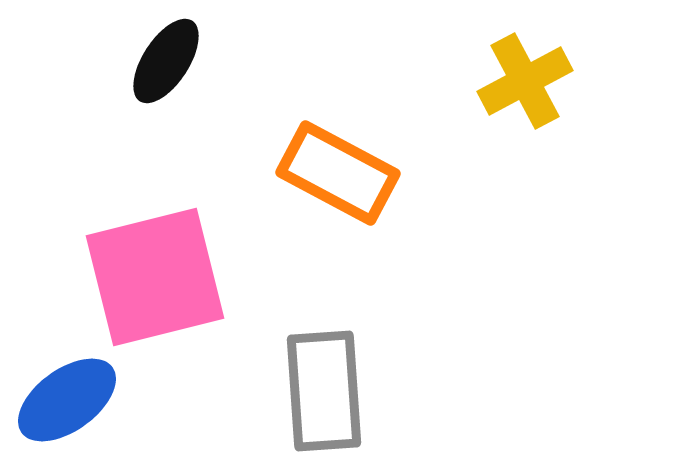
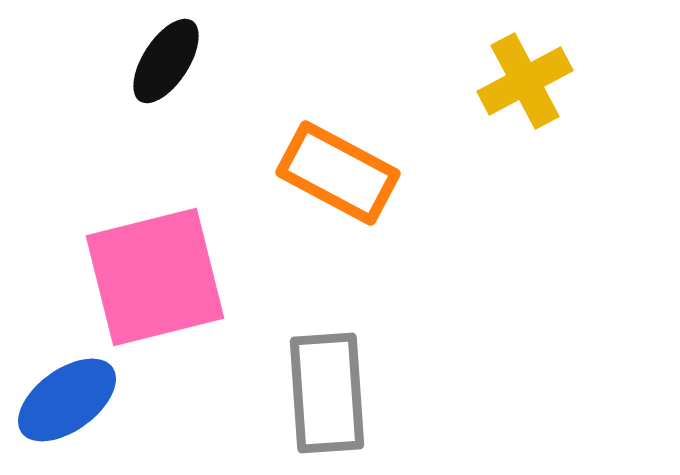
gray rectangle: moved 3 px right, 2 px down
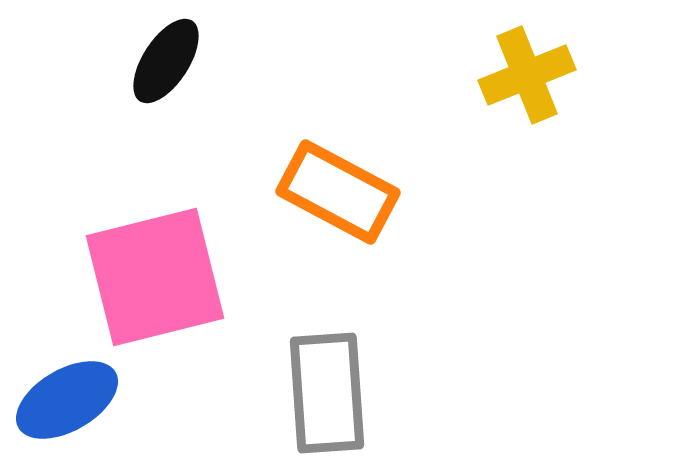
yellow cross: moved 2 px right, 6 px up; rotated 6 degrees clockwise
orange rectangle: moved 19 px down
blue ellipse: rotated 6 degrees clockwise
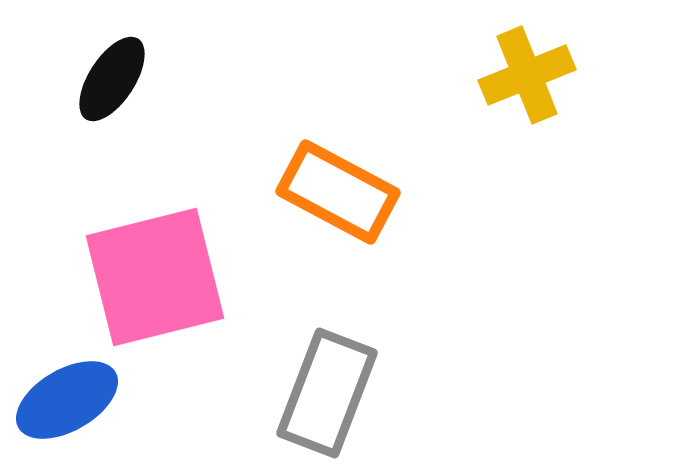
black ellipse: moved 54 px left, 18 px down
gray rectangle: rotated 25 degrees clockwise
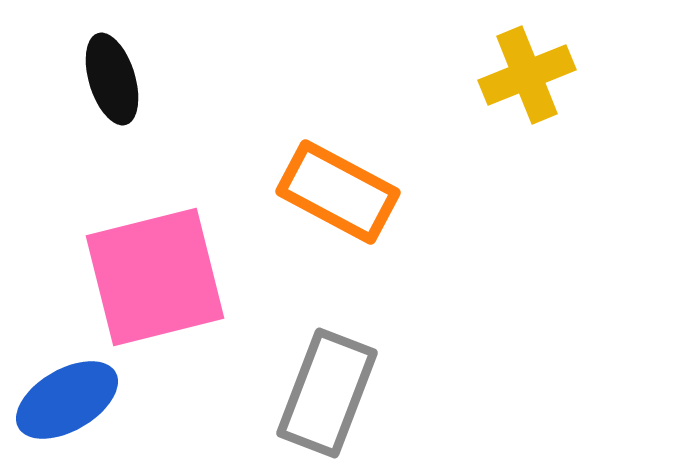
black ellipse: rotated 50 degrees counterclockwise
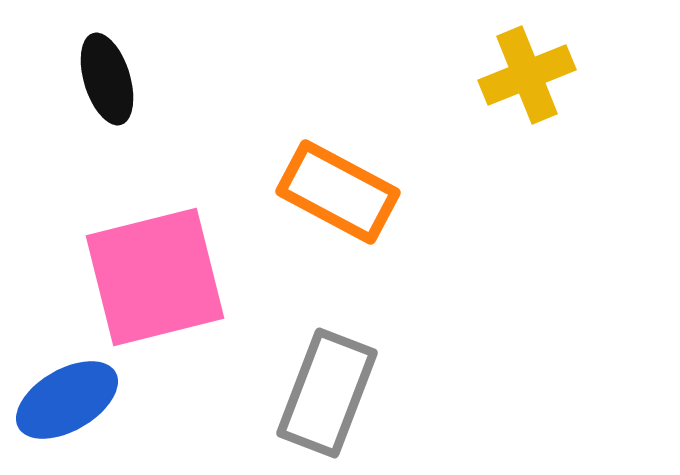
black ellipse: moved 5 px left
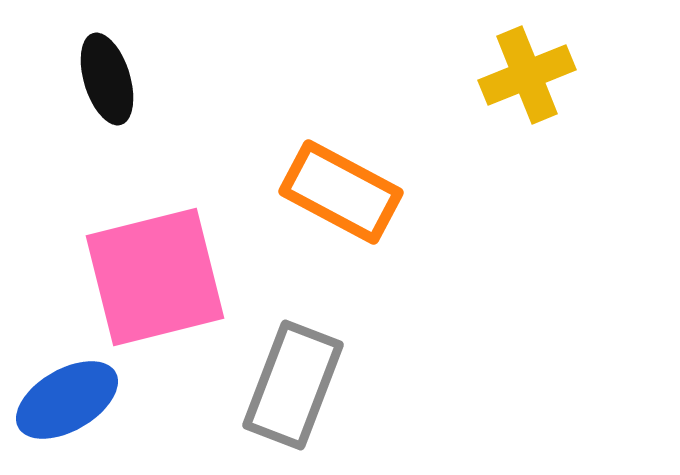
orange rectangle: moved 3 px right
gray rectangle: moved 34 px left, 8 px up
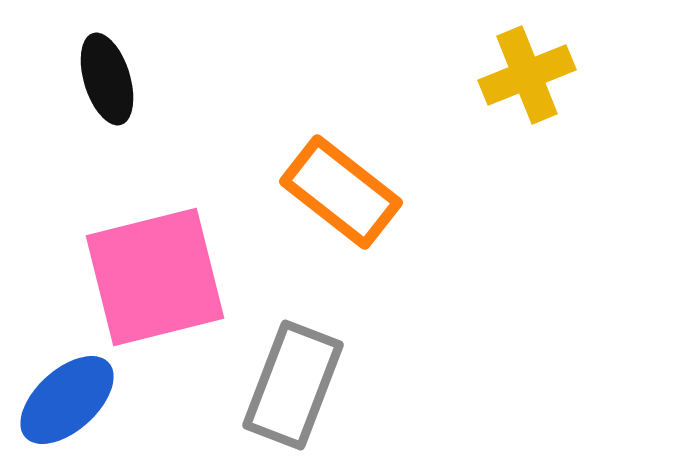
orange rectangle: rotated 10 degrees clockwise
blue ellipse: rotated 12 degrees counterclockwise
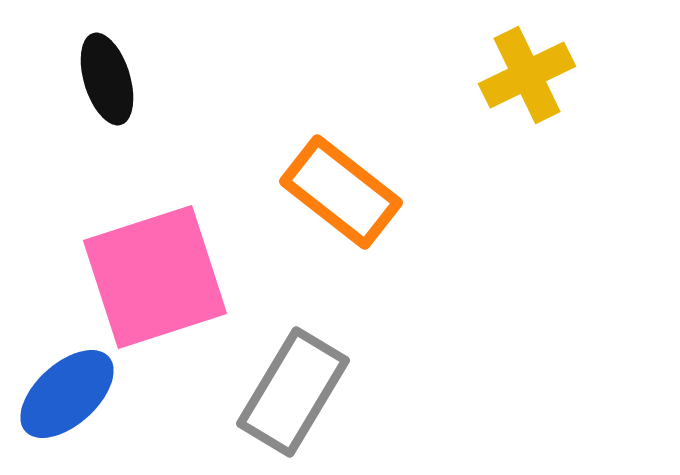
yellow cross: rotated 4 degrees counterclockwise
pink square: rotated 4 degrees counterclockwise
gray rectangle: moved 7 px down; rotated 10 degrees clockwise
blue ellipse: moved 6 px up
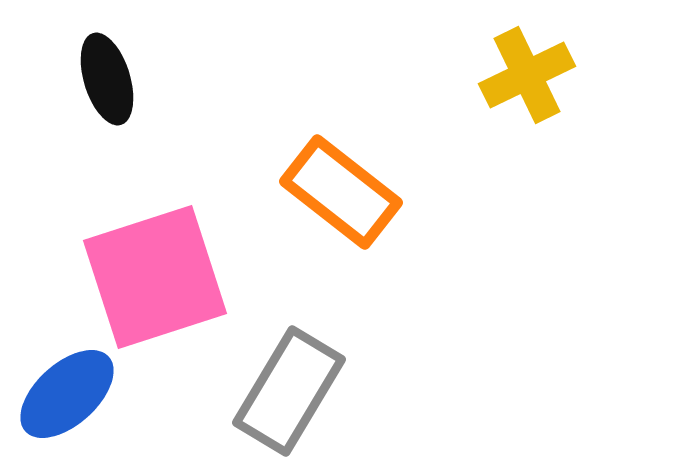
gray rectangle: moved 4 px left, 1 px up
